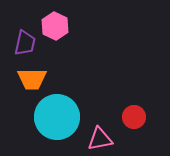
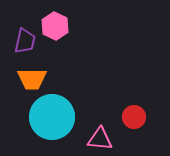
purple trapezoid: moved 2 px up
cyan circle: moved 5 px left
pink triangle: rotated 16 degrees clockwise
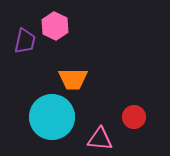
orange trapezoid: moved 41 px right
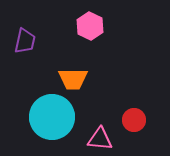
pink hexagon: moved 35 px right
red circle: moved 3 px down
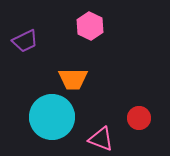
purple trapezoid: rotated 52 degrees clockwise
red circle: moved 5 px right, 2 px up
pink triangle: moved 1 px right; rotated 16 degrees clockwise
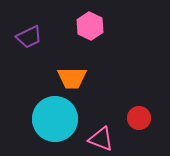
purple trapezoid: moved 4 px right, 4 px up
orange trapezoid: moved 1 px left, 1 px up
cyan circle: moved 3 px right, 2 px down
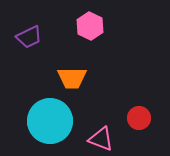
cyan circle: moved 5 px left, 2 px down
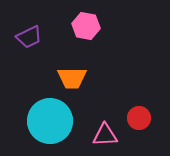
pink hexagon: moved 4 px left; rotated 16 degrees counterclockwise
pink triangle: moved 4 px right, 4 px up; rotated 24 degrees counterclockwise
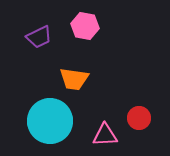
pink hexagon: moved 1 px left
purple trapezoid: moved 10 px right
orange trapezoid: moved 2 px right, 1 px down; rotated 8 degrees clockwise
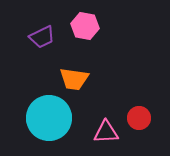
purple trapezoid: moved 3 px right
cyan circle: moved 1 px left, 3 px up
pink triangle: moved 1 px right, 3 px up
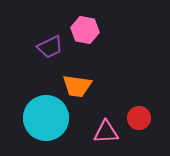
pink hexagon: moved 4 px down
purple trapezoid: moved 8 px right, 10 px down
orange trapezoid: moved 3 px right, 7 px down
cyan circle: moved 3 px left
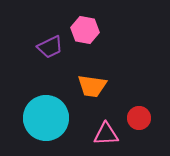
orange trapezoid: moved 15 px right
pink triangle: moved 2 px down
